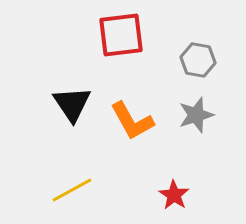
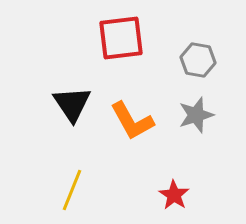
red square: moved 3 px down
yellow line: rotated 39 degrees counterclockwise
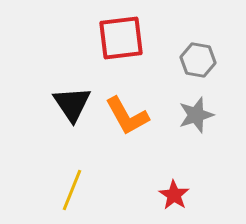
orange L-shape: moved 5 px left, 5 px up
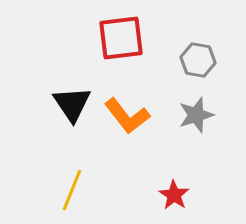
orange L-shape: rotated 9 degrees counterclockwise
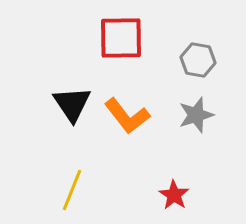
red square: rotated 6 degrees clockwise
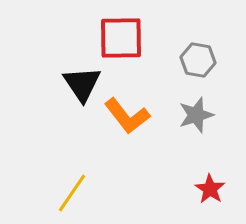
black triangle: moved 10 px right, 20 px up
yellow line: moved 3 px down; rotated 12 degrees clockwise
red star: moved 36 px right, 6 px up
